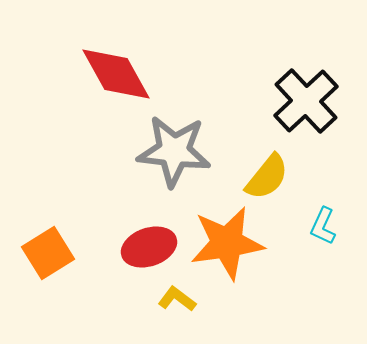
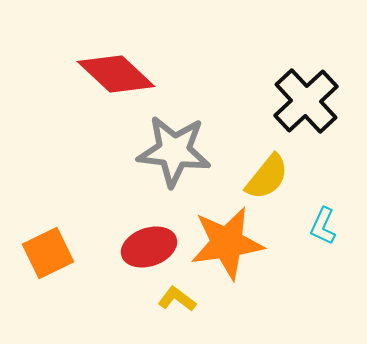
red diamond: rotated 18 degrees counterclockwise
orange square: rotated 6 degrees clockwise
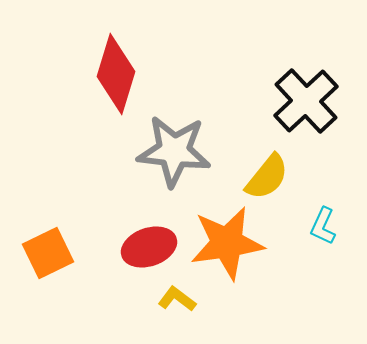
red diamond: rotated 64 degrees clockwise
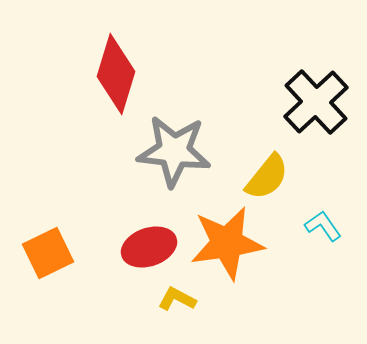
black cross: moved 10 px right, 1 px down
cyan L-shape: rotated 120 degrees clockwise
yellow L-shape: rotated 9 degrees counterclockwise
